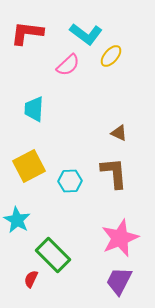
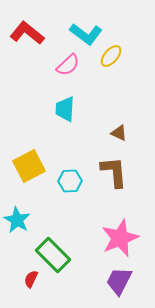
red L-shape: rotated 32 degrees clockwise
cyan trapezoid: moved 31 px right
brown L-shape: moved 1 px up
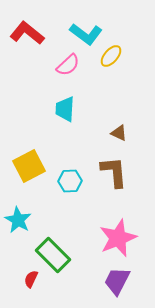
cyan star: moved 1 px right
pink star: moved 2 px left
purple trapezoid: moved 2 px left
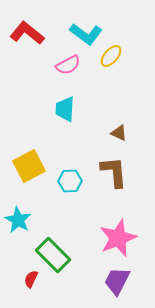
pink semicircle: rotated 15 degrees clockwise
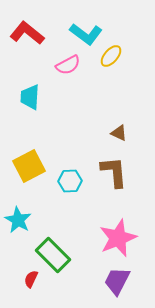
cyan trapezoid: moved 35 px left, 12 px up
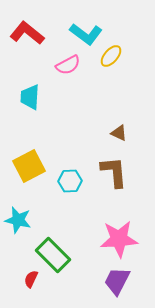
cyan star: rotated 16 degrees counterclockwise
pink star: moved 1 px right, 1 px down; rotated 18 degrees clockwise
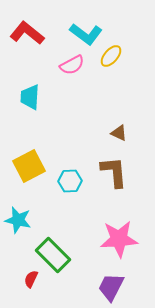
pink semicircle: moved 4 px right
purple trapezoid: moved 6 px left, 6 px down
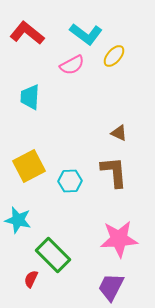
yellow ellipse: moved 3 px right
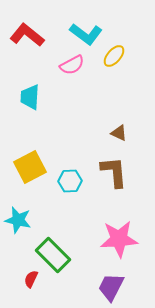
red L-shape: moved 2 px down
yellow square: moved 1 px right, 1 px down
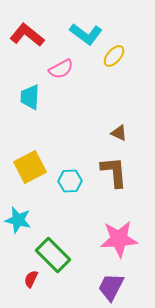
pink semicircle: moved 11 px left, 4 px down
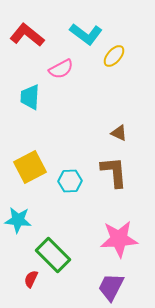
cyan star: rotated 8 degrees counterclockwise
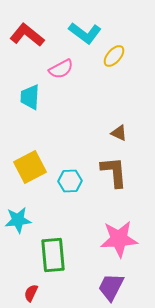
cyan L-shape: moved 1 px left, 1 px up
cyan star: rotated 12 degrees counterclockwise
green rectangle: rotated 40 degrees clockwise
red semicircle: moved 14 px down
